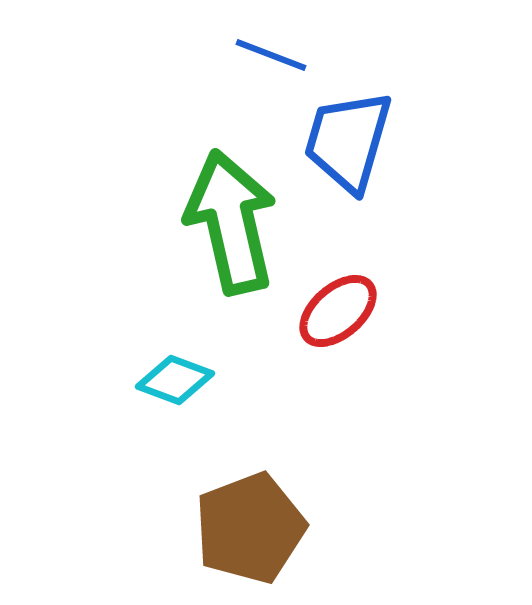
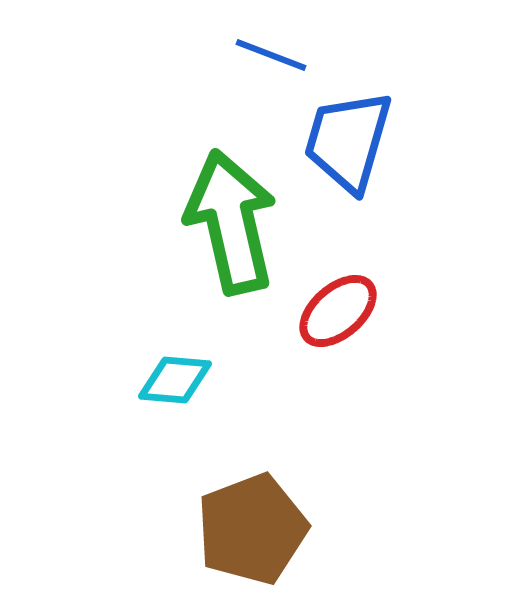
cyan diamond: rotated 16 degrees counterclockwise
brown pentagon: moved 2 px right, 1 px down
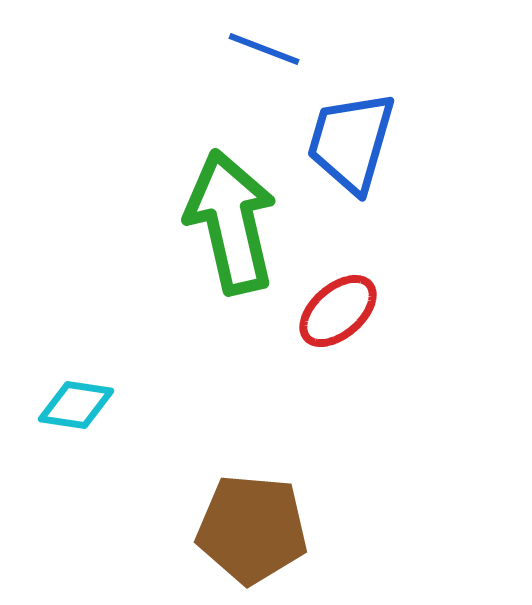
blue line: moved 7 px left, 6 px up
blue trapezoid: moved 3 px right, 1 px down
cyan diamond: moved 99 px left, 25 px down; rotated 4 degrees clockwise
brown pentagon: rotated 26 degrees clockwise
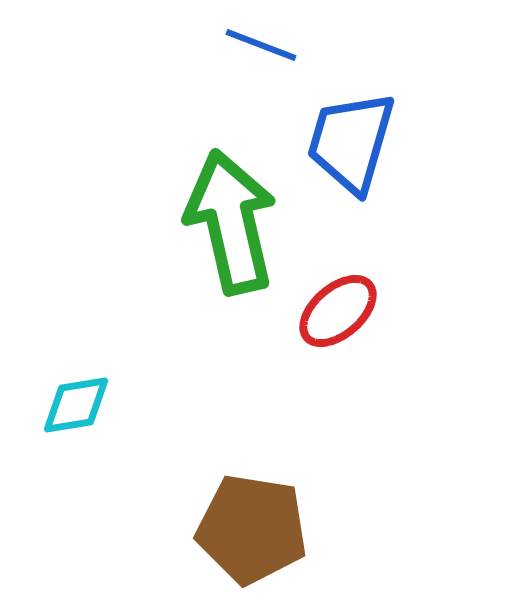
blue line: moved 3 px left, 4 px up
cyan diamond: rotated 18 degrees counterclockwise
brown pentagon: rotated 4 degrees clockwise
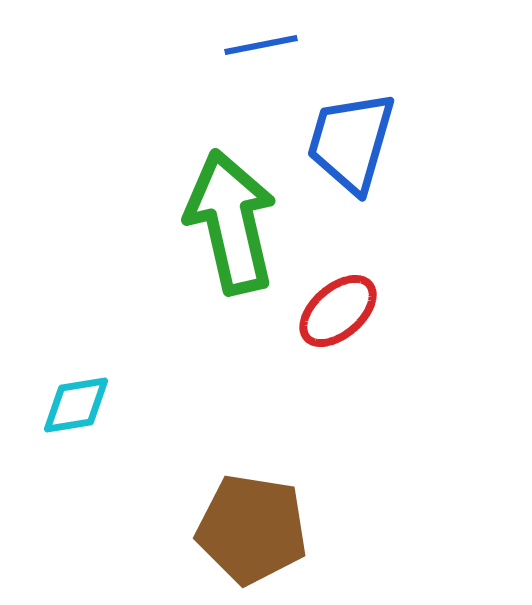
blue line: rotated 32 degrees counterclockwise
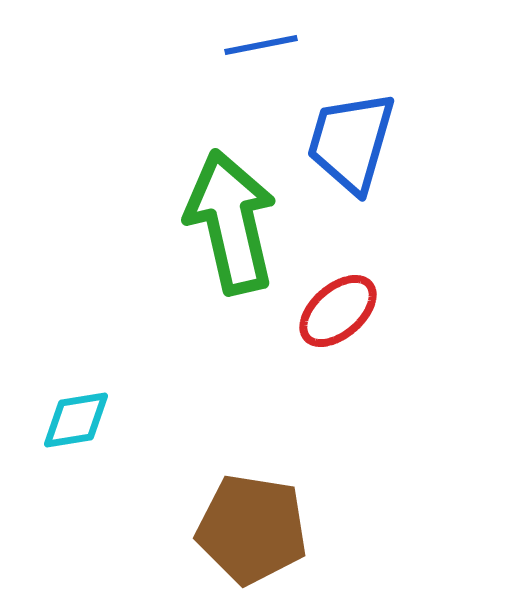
cyan diamond: moved 15 px down
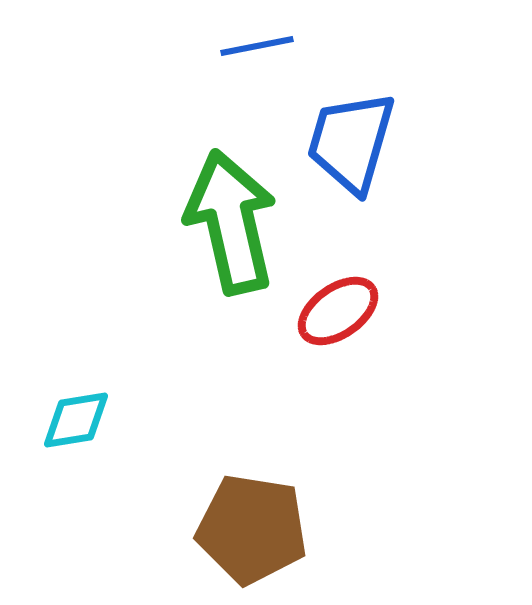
blue line: moved 4 px left, 1 px down
red ellipse: rotated 6 degrees clockwise
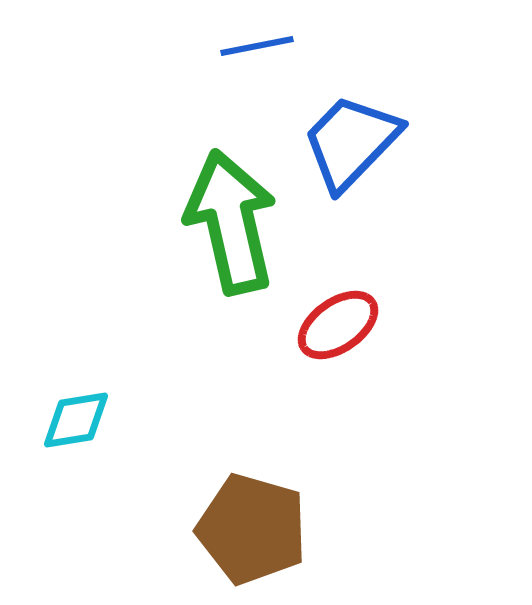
blue trapezoid: rotated 28 degrees clockwise
red ellipse: moved 14 px down
brown pentagon: rotated 7 degrees clockwise
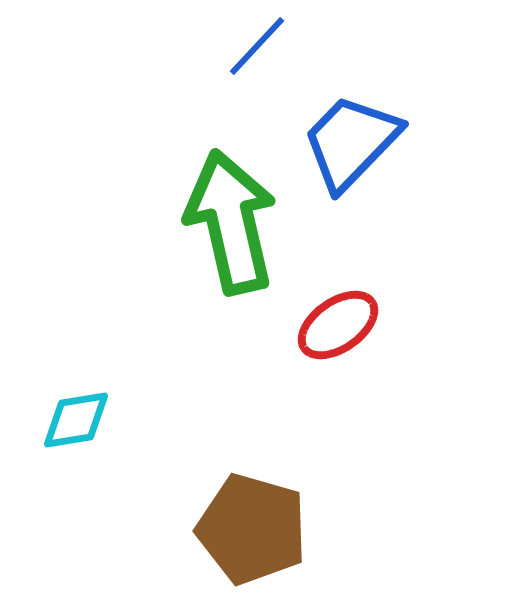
blue line: rotated 36 degrees counterclockwise
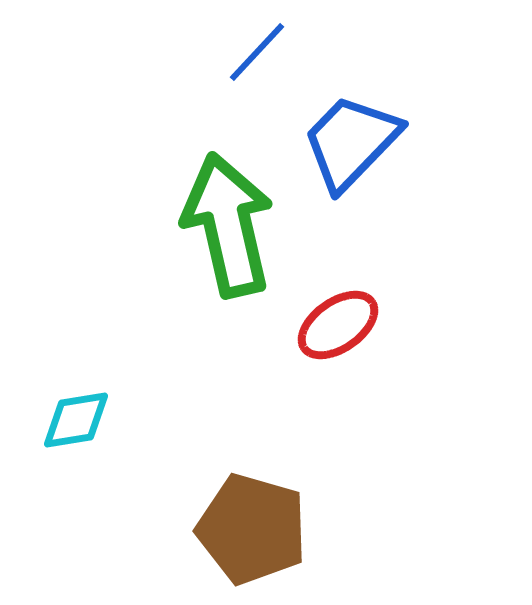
blue line: moved 6 px down
green arrow: moved 3 px left, 3 px down
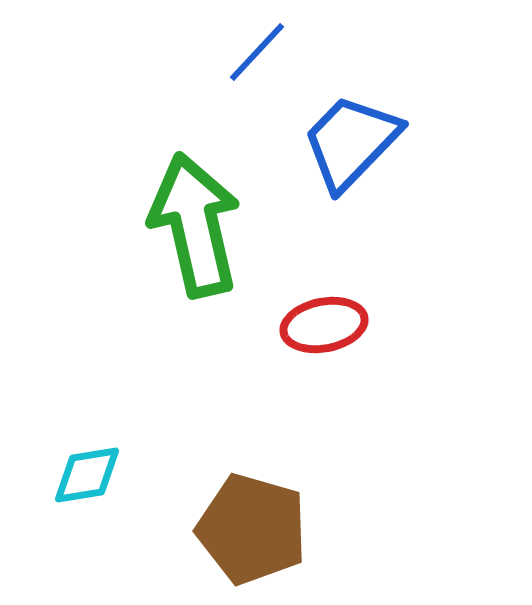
green arrow: moved 33 px left
red ellipse: moved 14 px left; rotated 24 degrees clockwise
cyan diamond: moved 11 px right, 55 px down
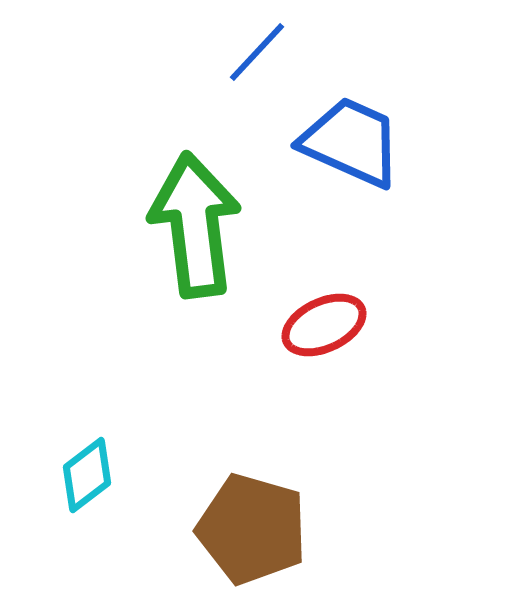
blue trapezoid: rotated 70 degrees clockwise
green arrow: rotated 6 degrees clockwise
red ellipse: rotated 14 degrees counterclockwise
cyan diamond: rotated 28 degrees counterclockwise
